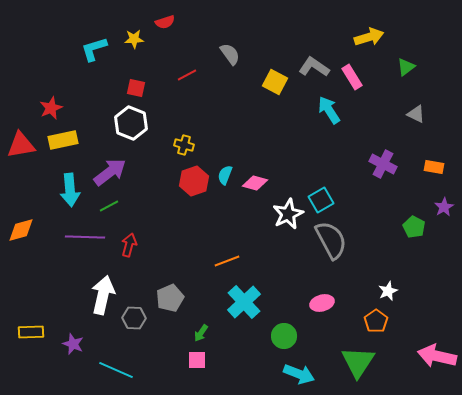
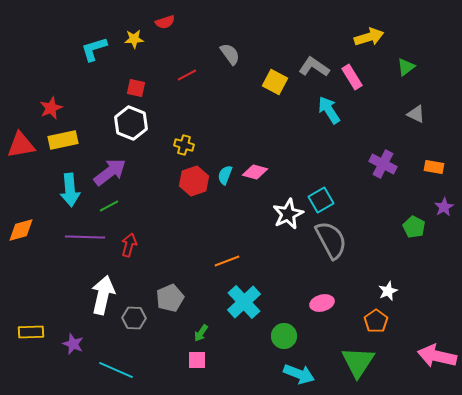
pink diamond at (255, 183): moved 11 px up
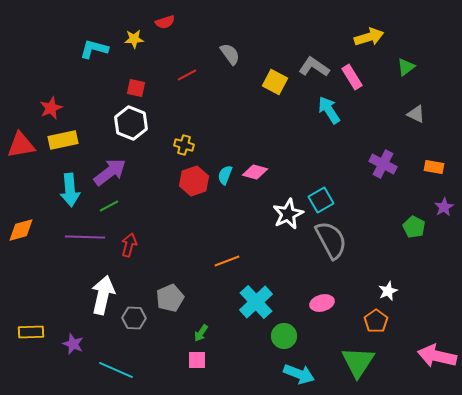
cyan L-shape at (94, 49): rotated 32 degrees clockwise
cyan cross at (244, 302): moved 12 px right
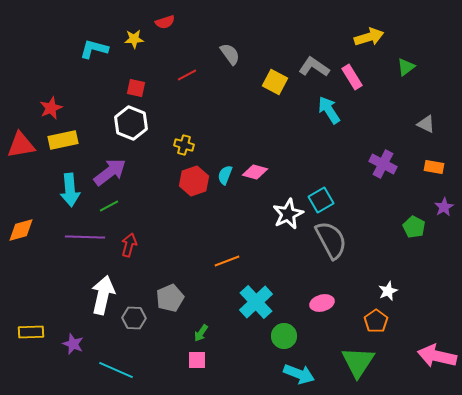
gray triangle at (416, 114): moved 10 px right, 10 px down
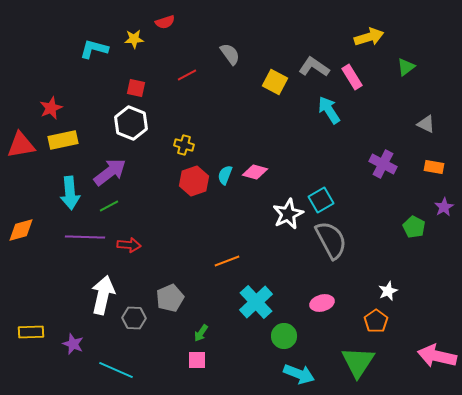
cyan arrow at (70, 190): moved 3 px down
red arrow at (129, 245): rotated 80 degrees clockwise
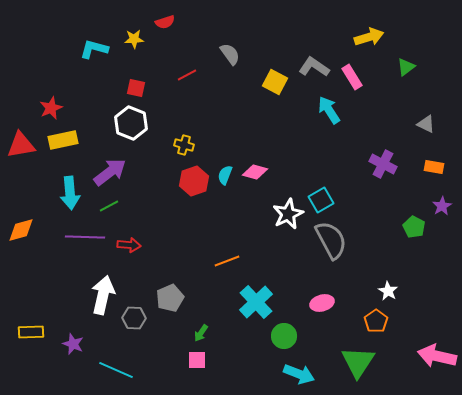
purple star at (444, 207): moved 2 px left, 1 px up
white star at (388, 291): rotated 18 degrees counterclockwise
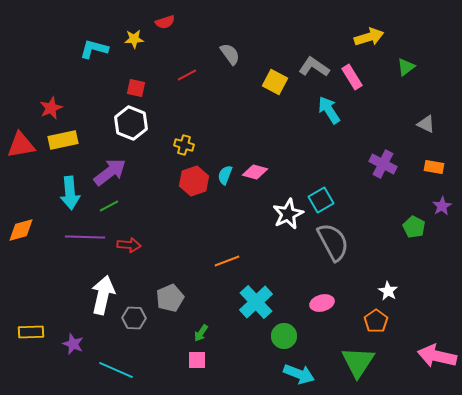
gray semicircle at (331, 240): moved 2 px right, 2 px down
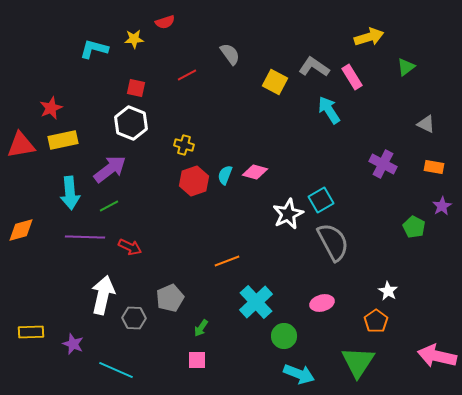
purple arrow at (110, 172): moved 3 px up
red arrow at (129, 245): moved 1 px right, 2 px down; rotated 20 degrees clockwise
green arrow at (201, 333): moved 5 px up
